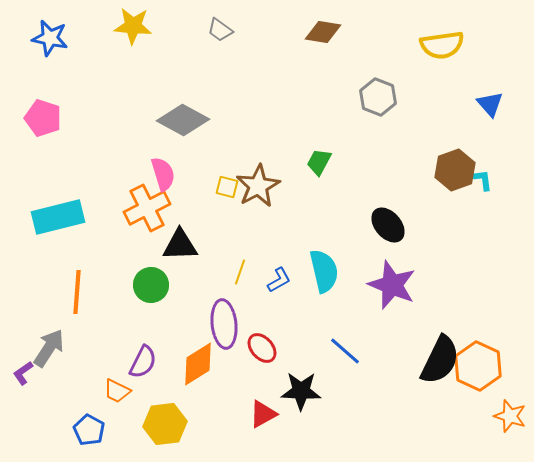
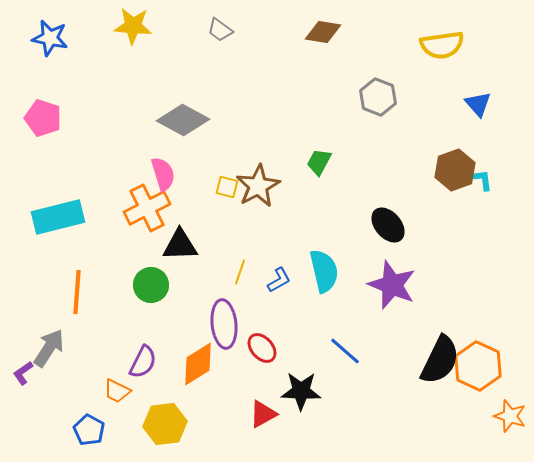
blue triangle: moved 12 px left
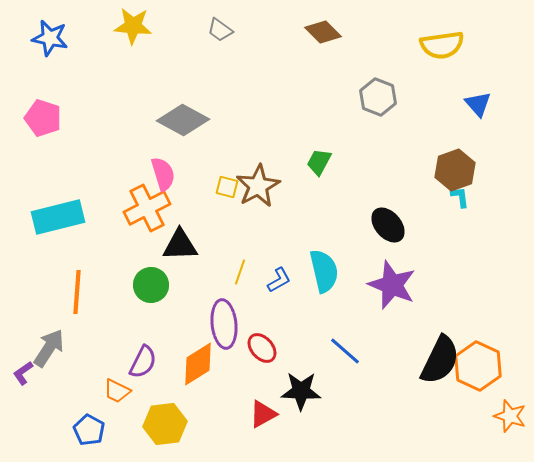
brown diamond: rotated 36 degrees clockwise
cyan L-shape: moved 23 px left, 17 px down
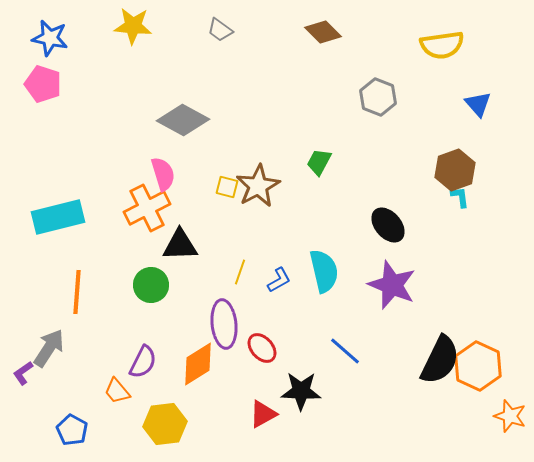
pink pentagon: moved 34 px up
orange trapezoid: rotated 24 degrees clockwise
blue pentagon: moved 17 px left
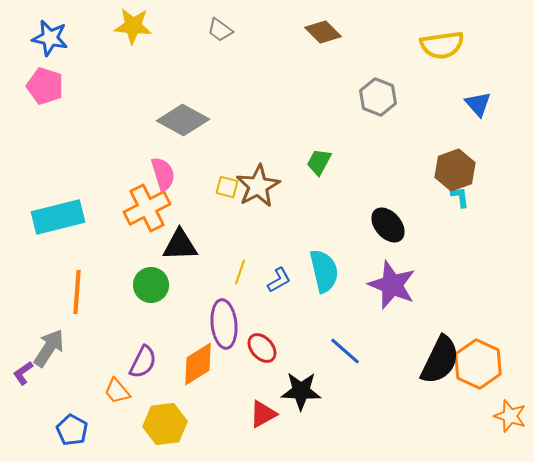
pink pentagon: moved 2 px right, 2 px down
orange hexagon: moved 2 px up
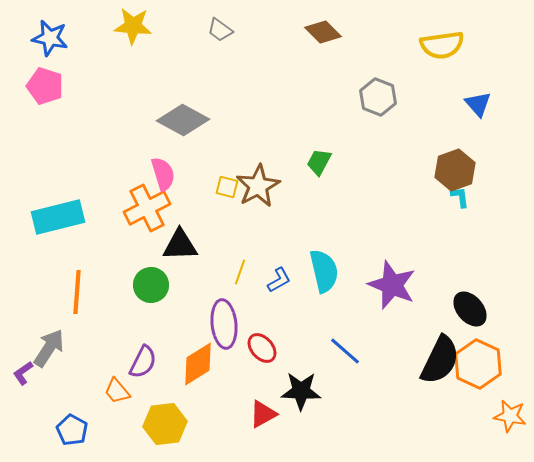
black ellipse: moved 82 px right, 84 px down
orange star: rotated 8 degrees counterclockwise
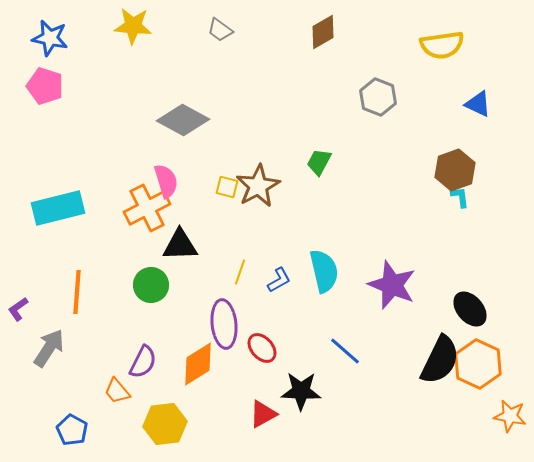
brown diamond: rotated 75 degrees counterclockwise
blue triangle: rotated 24 degrees counterclockwise
pink semicircle: moved 3 px right, 7 px down
cyan rectangle: moved 9 px up
purple L-shape: moved 5 px left, 64 px up
